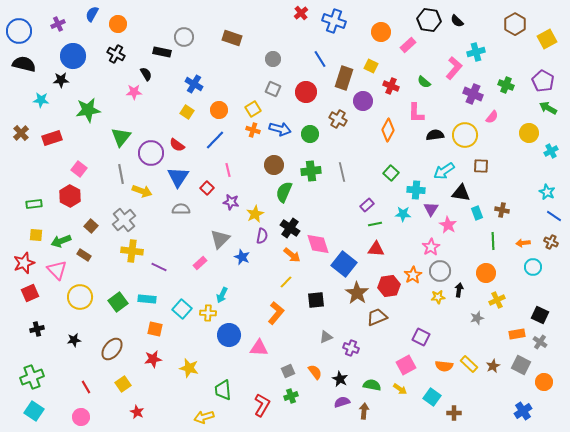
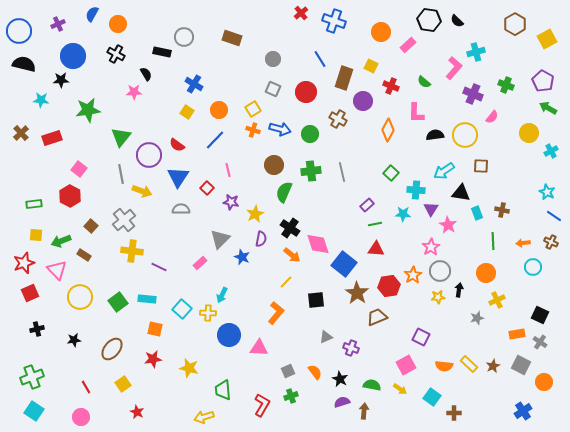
purple circle at (151, 153): moved 2 px left, 2 px down
purple semicircle at (262, 236): moved 1 px left, 3 px down
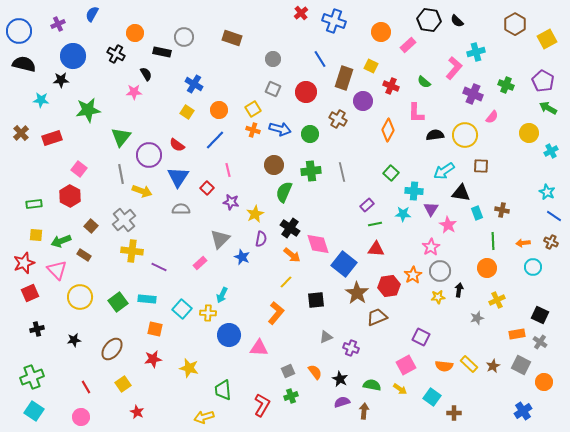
orange circle at (118, 24): moved 17 px right, 9 px down
cyan cross at (416, 190): moved 2 px left, 1 px down
orange circle at (486, 273): moved 1 px right, 5 px up
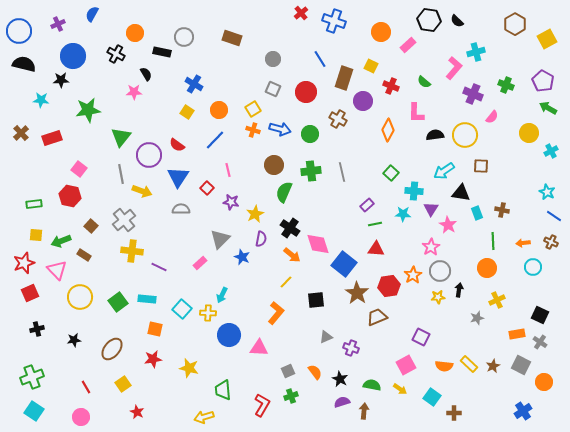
red hexagon at (70, 196): rotated 15 degrees counterclockwise
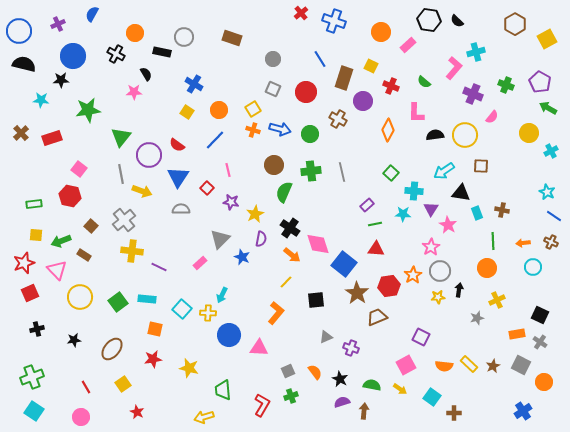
purple pentagon at (543, 81): moved 3 px left, 1 px down
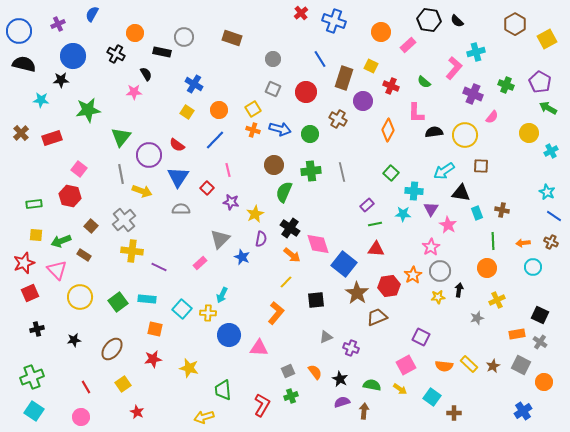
black semicircle at (435, 135): moved 1 px left, 3 px up
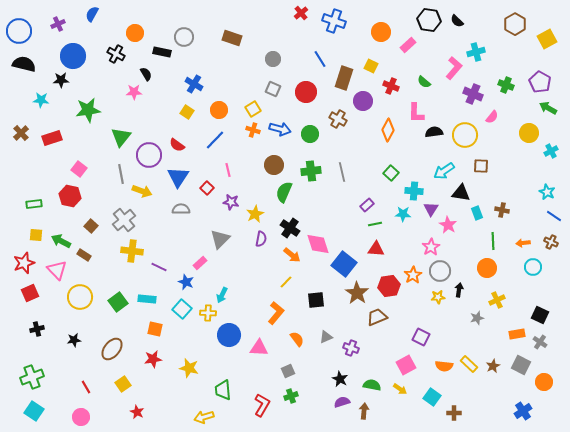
green arrow at (61, 241): rotated 48 degrees clockwise
blue star at (242, 257): moved 56 px left, 25 px down
orange semicircle at (315, 372): moved 18 px left, 33 px up
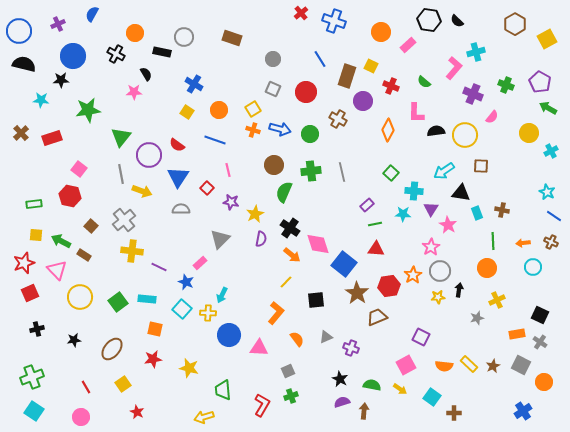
brown rectangle at (344, 78): moved 3 px right, 2 px up
black semicircle at (434, 132): moved 2 px right, 1 px up
blue line at (215, 140): rotated 65 degrees clockwise
